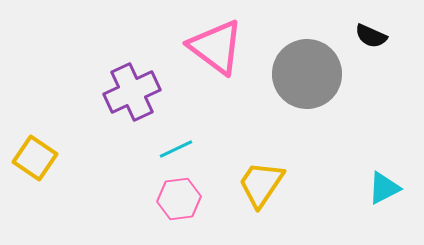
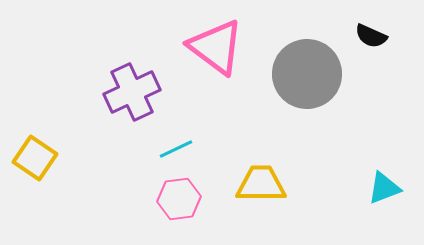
yellow trapezoid: rotated 56 degrees clockwise
cyan triangle: rotated 6 degrees clockwise
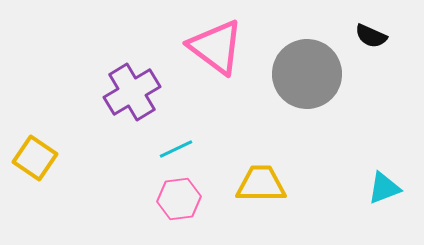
purple cross: rotated 6 degrees counterclockwise
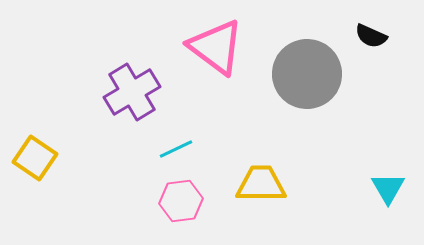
cyan triangle: moved 4 px right; rotated 39 degrees counterclockwise
pink hexagon: moved 2 px right, 2 px down
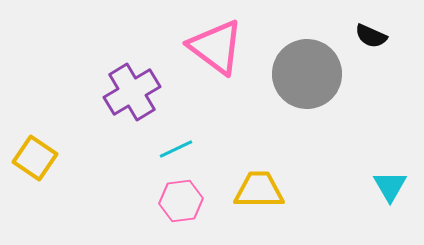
yellow trapezoid: moved 2 px left, 6 px down
cyan triangle: moved 2 px right, 2 px up
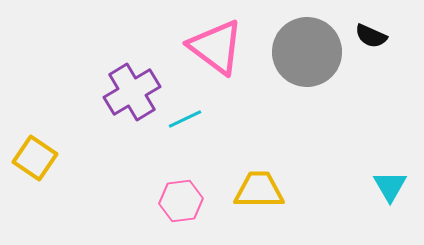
gray circle: moved 22 px up
cyan line: moved 9 px right, 30 px up
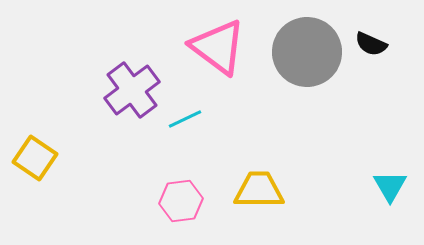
black semicircle: moved 8 px down
pink triangle: moved 2 px right
purple cross: moved 2 px up; rotated 6 degrees counterclockwise
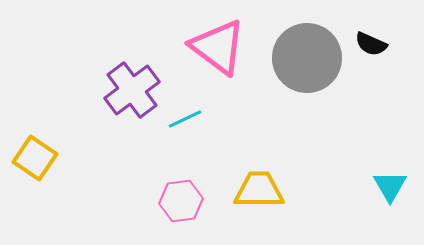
gray circle: moved 6 px down
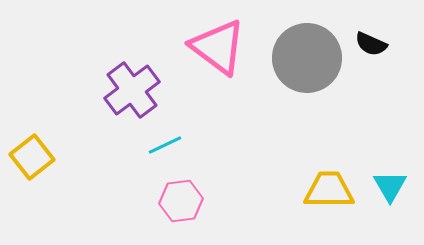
cyan line: moved 20 px left, 26 px down
yellow square: moved 3 px left, 1 px up; rotated 18 degrees clockwise
yellow trapezoid: moved 70 px right
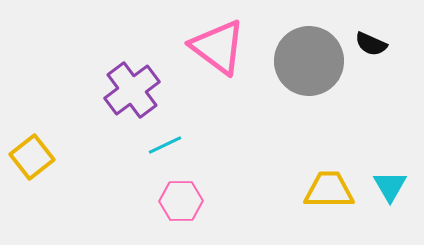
gray circle: moved 2 px right, 3 px down
pink hexagon: rotated 6 degrees clockwise
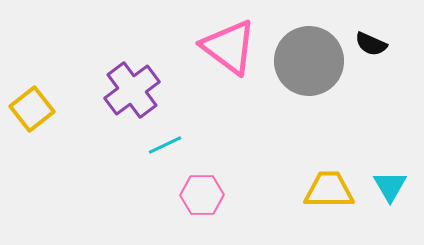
pink triangle: moved 11 px right
yellow square: moved 48 px up
pink hexagon: moved 21 px right, 6 px up
